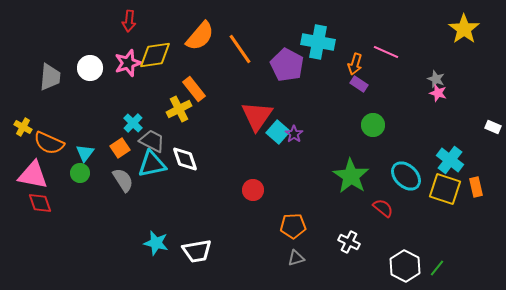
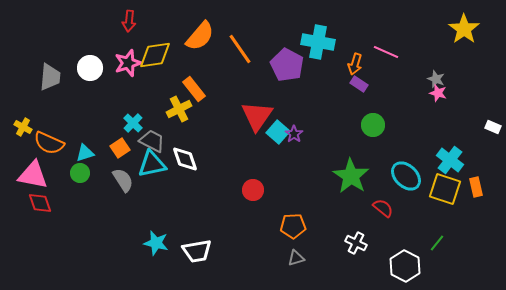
cyan triangle at (85, 153): rotated 36 degrees clockwise
white cross at (349, 242): moved 7 px right, 1 px down
green line at (437, 268): moved 25 px up
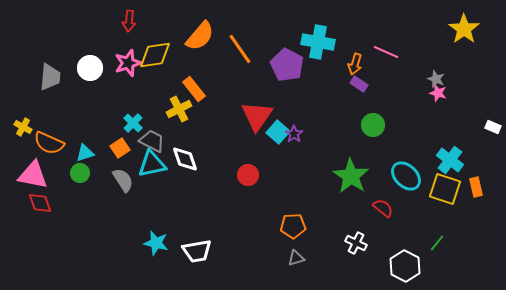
red circle at (253, 190): moved 5 px left, 15 px up
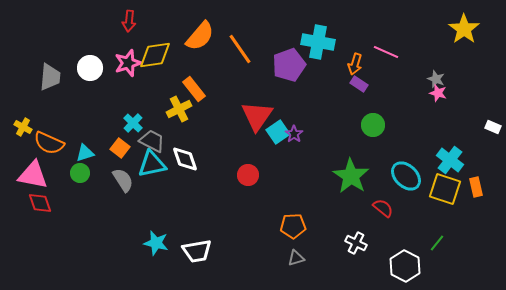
purple pentagon at (287, 65): moved 2 px right; rotated 24 degrees clockwise
cyan square at (278, 132): rotated 15 degrees clockwise
orange square at (120, 148): rotated 18 degrees counterclockwise
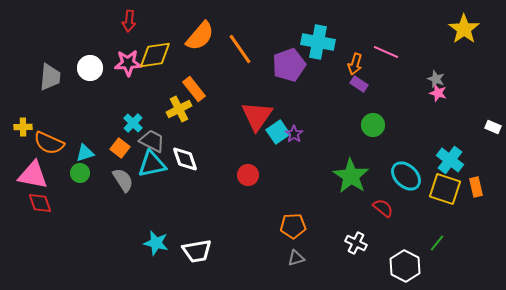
pink star at (128, 63): rotated 16 degrees clockwise
yellow cross at (23, 127): rotated 30 degrees counterclockwise
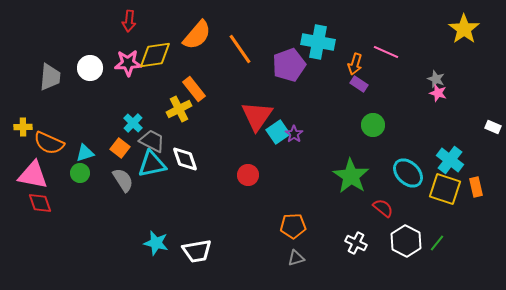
orange semicircle at (200, 36): moved 3 px left, 1 px up
cyan ellipse at (406, 176): moved 2 px right, 3 px up
white hexagon at (405, 266): moved 1 px right, 25 px up
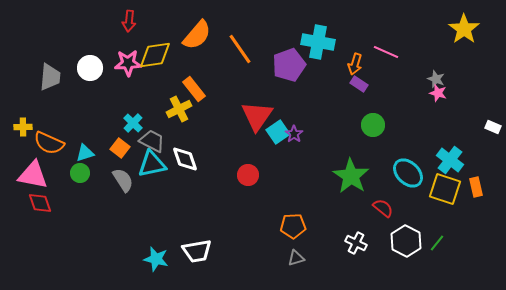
cyan star at (156, 243): moved 16 px down
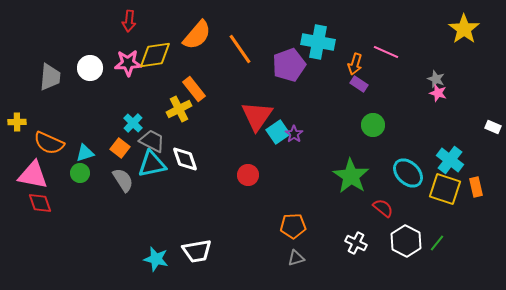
yellow cross at (23, 127): moved 6 px left, 5 px up
